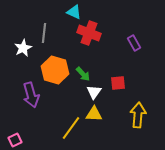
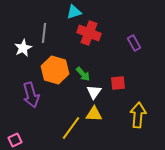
cyan triangle: rotated 42 degrees counterclockwise
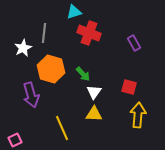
orange hexagon: moved 4 px left, 1 px up
red square: moved 11 px right, 4 px down; rotated 21 degrees clockwise
yellow line: moved 9 px left; rotated 60 degrees counterclockwise
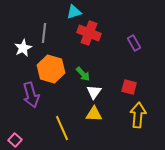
pink square: rotated 24 degrees counterclockwise
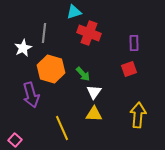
purple rectangle: rotated 28 degrees clockwise
red square: moved 18 px up; rotated 35 degrees counterclockwise
